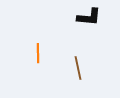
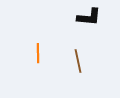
brown line: moved 7 px up
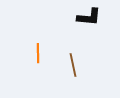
brown line: moved 5 px left, 4 px down
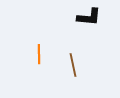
orange line: moved 1 px right, 1 px down
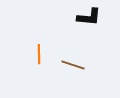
brown line: rotated 60 degrees counterclockwise
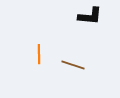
black L-shape: moved 1 px right, 1 px up
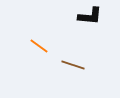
orange line: moved 8 px up; rotated 54 degrees counterclockwise
